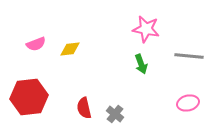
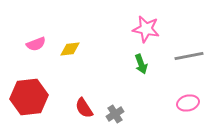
gray line: rotated 16 degrees counterclockwise
red semicircle: rotated 20 degrees counterclockwise
gray cross: rotated 18 degrees clockwise
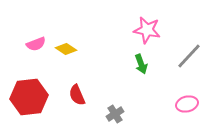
pink star: moved 1 px right, 1 px down
yellow diamond: moved 4 px left; rotated 40 degrees clockwise
gray line: rotated 36 degrees counterclockwise
pink ellipse: moved 1 px left, 1 px down
red semicircle: moved 7 px left, 13 px up; rotated 10 degrees clockwise
